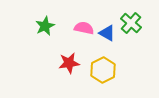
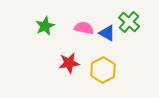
green cross: moved 2 px left, 1 px up
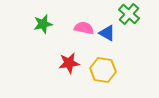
green cross: moved 8 px up
green star: moved 2 px left, 2 px up; rotated 12 degrees clockwise
yellow hexagon: rotated 25 degrees counterclockwise
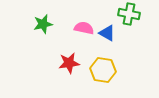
green cross: rotated 30 degrees counterclockwise
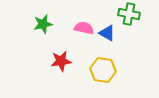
red star: moved 8 px left, 2 px up
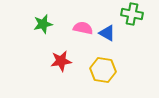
green cross: moved 3 px right
pink semicircle: moved 1 px left
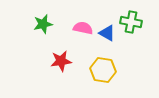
green cross: moved 1 px left, 8 px down
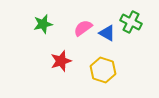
green cross: rotated 15 degrees clockwise
pink semicircle: rotated 48 degrees counterclockwise
red star: rotated 10 degrees counterclockwise
yellow hexagon: rotated 10 degrees clockwise
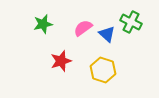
blue triangle: moved 1 px down; rotated 12 degrees clockwise
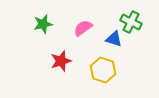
blue triangle: moved 7 px right, 5 px down; rotated 24 degrees counterclockwise
